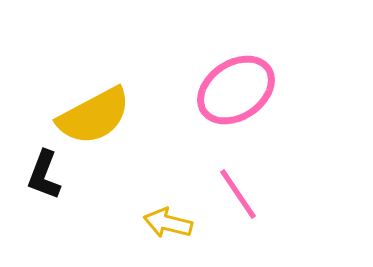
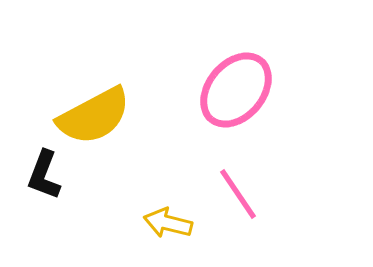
pink ellipse: rotated 16 degrees counterclockwise
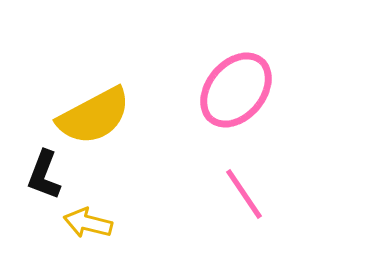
pink line: moved 6 px right
yellow arrow: moved 80 px left
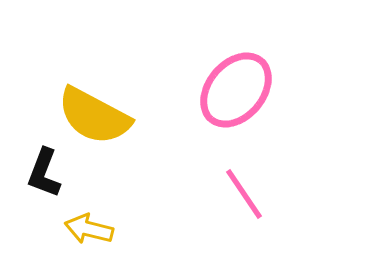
yellow semicircle: rotated 56 degrees clockwise
black L-shape: moved 2 px up
yellow arrow: moved 1 px right, 6 px down
